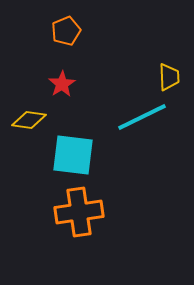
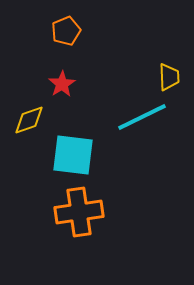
yellow diamond: rotated 28 degrees counterclockwise
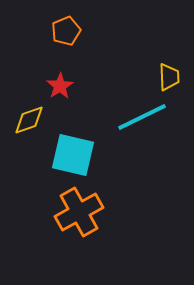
red star: moved 2 px left, 2 px down
cyan square: rotated 6 degrees clockwise
orange cross: rotated 21 degrees counterclockwise
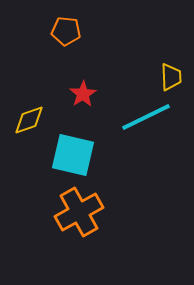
orange pentagon: rotated 28 degrees clockwise
yellow trapezoid: moved 2 px right
red star: moved 23 px right, 8 px down
cyan line: moved 4 px right
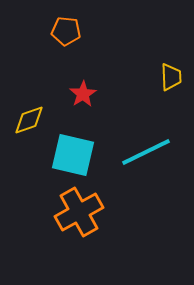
cyan line: moved 35 px down
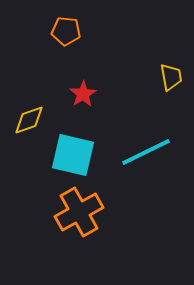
yellow trapezoid: rotated 8 degrees counterclockwise
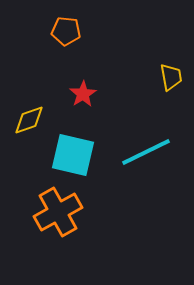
orange cross: moved 21 px left
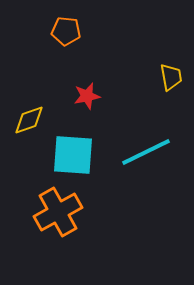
red star: moved 4 px right, 2 px down; rotated 20 degrees clockwise
cyan square: rotated 9 degrees counterclockwise
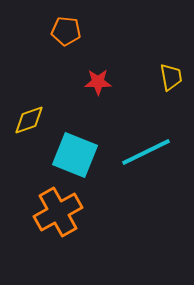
red star: moved 11 px right, 14 px up; rotated 12 degrees clockwise
cyan square: moved 2 px right; rotated 18 degrees clockwise
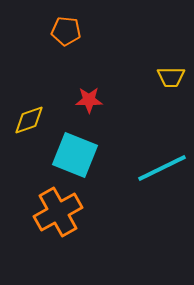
yellow trapezoid: rotated 100 degrees clockwise
red star: moved 9 px left, 18 px down
cyan line: moved 16 px right, 16 px down
